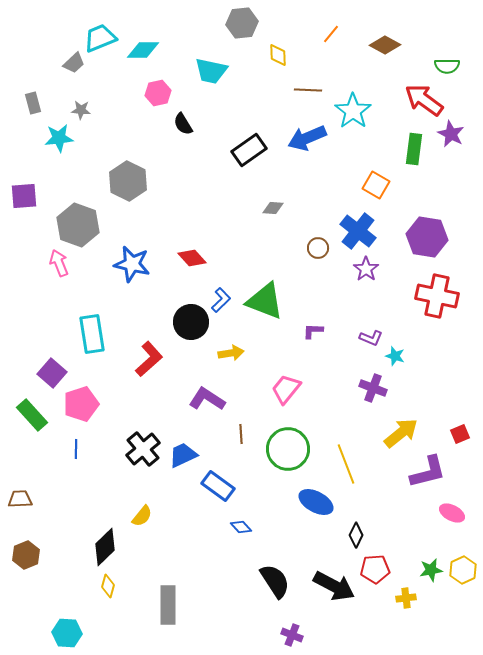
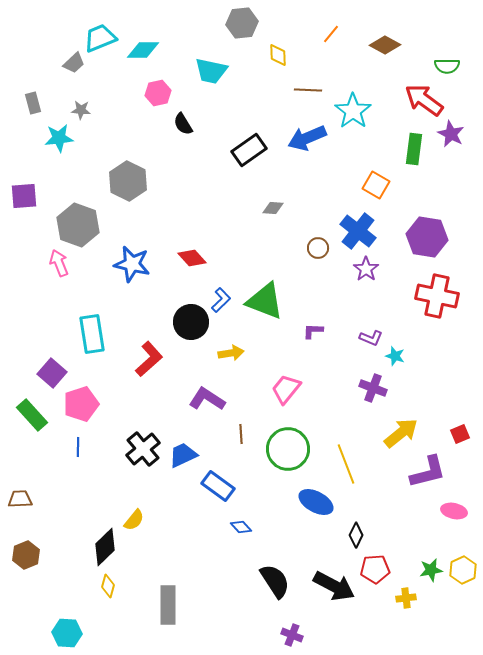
blue line at (76, 449): moved 2 px right, 2 px up
pink ellipse at (452, 513): moved 2 px right, 2 px up; rotated 15 degrees counterclockwise
yellow semicircle at (142, 516): moved 8 px left, 4 px down
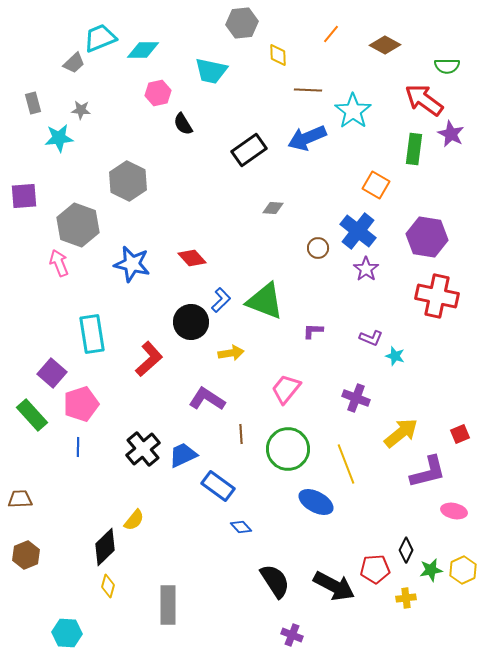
purple cross at (373, 388): moved 17 px left, 10 px down
black diamond at (356, 535): moved 50 px right, 15 px down
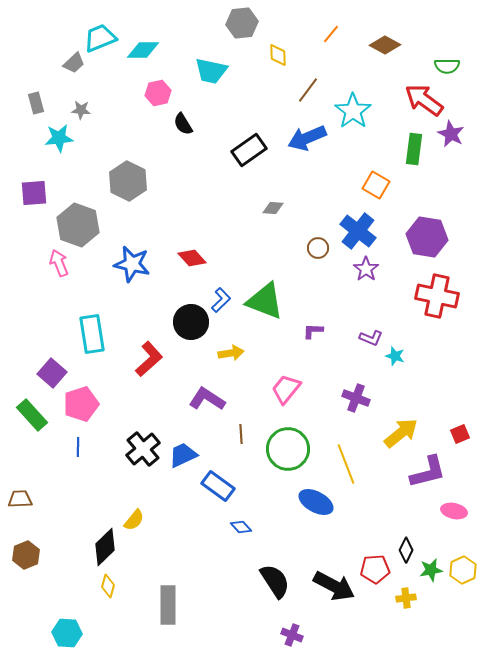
brown line at (308, 90): rotated 56 degrees counterclockwise
gray rectangle at (33, 103): moved 3 px right
purple square at (24, 196): moved 10 px right, 3 px up
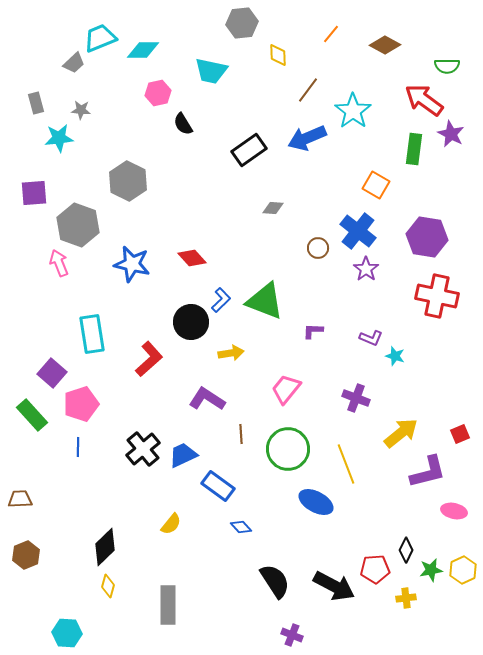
yellow semicircle at (134, 520): moved 37 px right, 4 px down
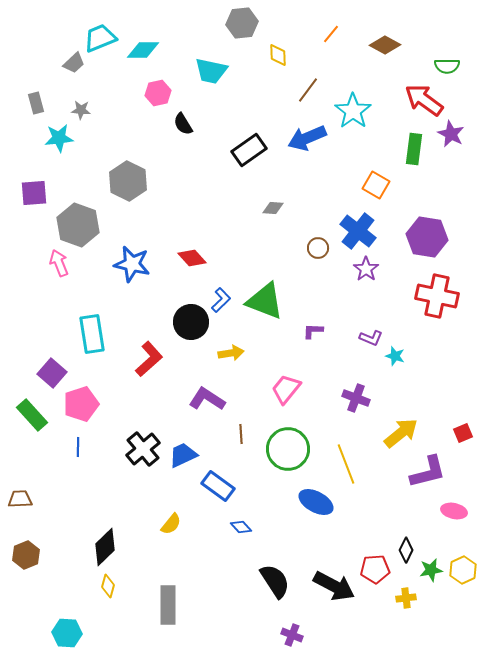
red square at (460, 434): moved 3 px right, 1 px up
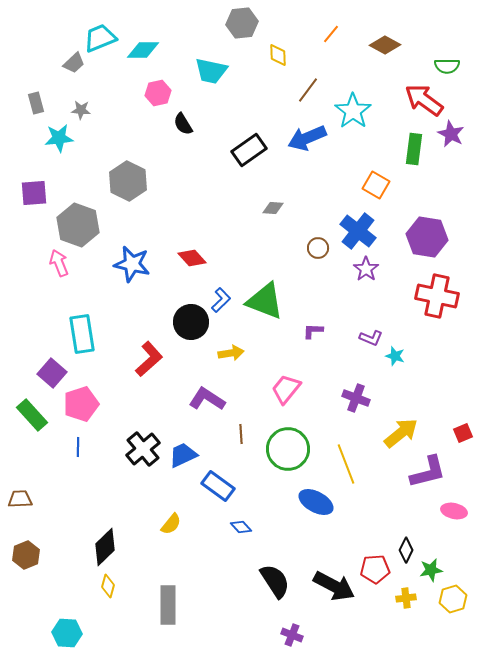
cyan rectangle at (92, 334): moved 10 px left
yellow hexagon at (463, 570): moved 10 px left, 29 px down; rotated 8 degrees clockwise
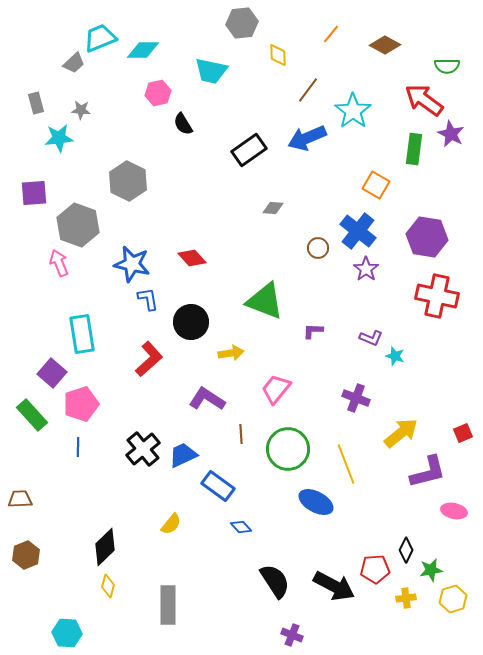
blue L-shape at (221, 300): moved 73 px left, 1 px up; rotated 55 degrees counterclockwise
pink trapezoid at (286, 389): moved 10 px left
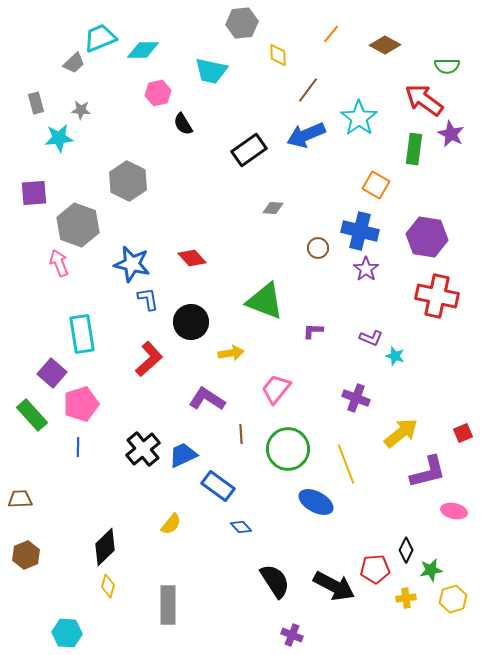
cyan star at (353, 111): moved 6 px right, 7 px down
blue arrow at (307, 138): moved 1 px left, 3 px up
blue cross at (358, 231): moved 2 px right; rotated 24 degrees counterclockwise
